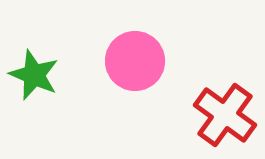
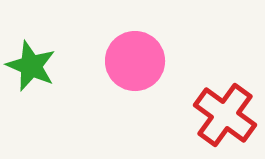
green star: moved 3 px left, 9 px up
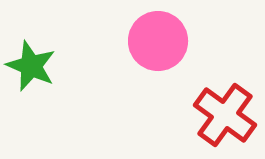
pink circle: moved 23 px right, 20 px up
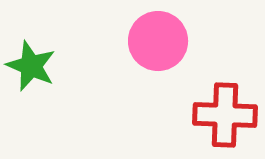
red cross: rotated 34 degrees counterclockwise
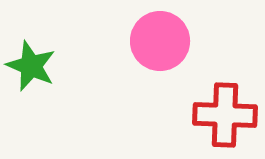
pink circle: moved 2 px right
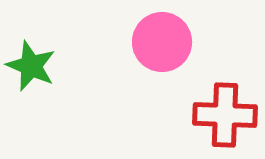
pink circle: moved 2 px right, 1 px down
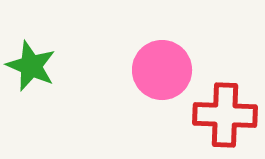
pink circle: moved 28 px down
